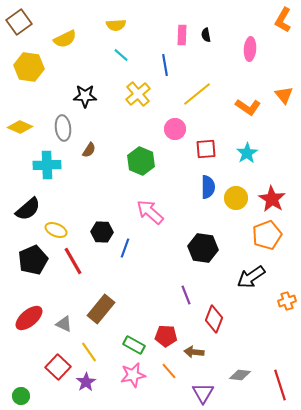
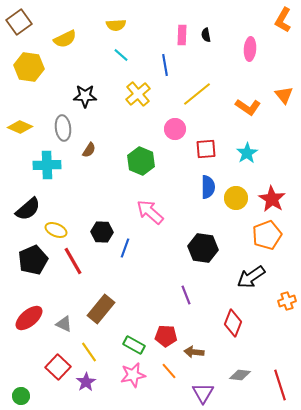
red diamond at (214, 319): moved 19 px right, 4 px down
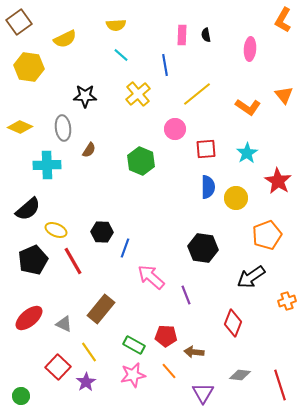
red star at (272, 199): moved 6 px right, 18 px up
pink arrow at (150, 212): moved 1 px right, 65 px down
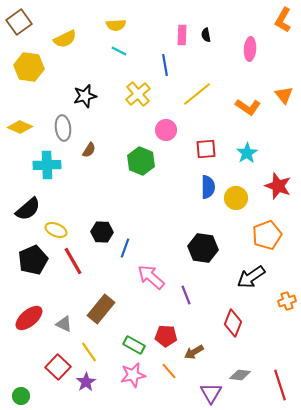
cyan line at (121, 55): moved 2 px left, 4 px up; rotated 14 degrees counterclockwise
black star at (85, 96): rotated 15 degrees counterclockwise
pink circle at (175, 129): moved 9 px left, 1 px down
red star at (278, 181): moved 5 px down; rotated 12 degrees counterclockwise
brown arrow at (194, 352): rotated 36 degrees counterclockwise
purple triangle at (203, 393): moved 8 px right
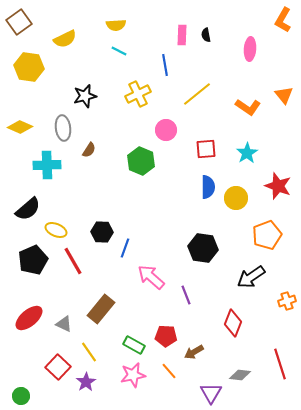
yellow cross at (138, 94): rotated 15 degrees clockwise
red line at (280, 385): moved 21 px up
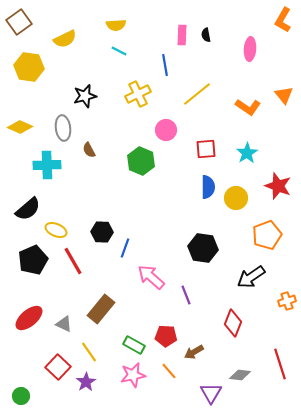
brown semicircle at (89, 150): rotated 119 degrees clockwise
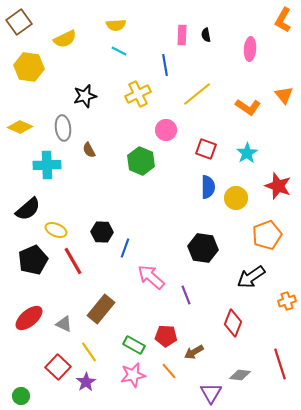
red square at (206, 149): rotated 25 degrees clockwise
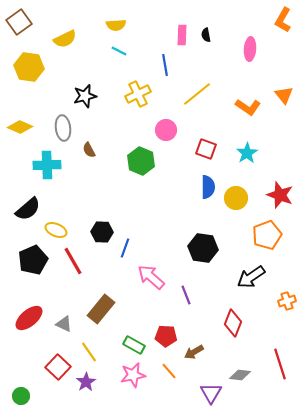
red star at (278, 186): moved 2 px right, 9 px down
